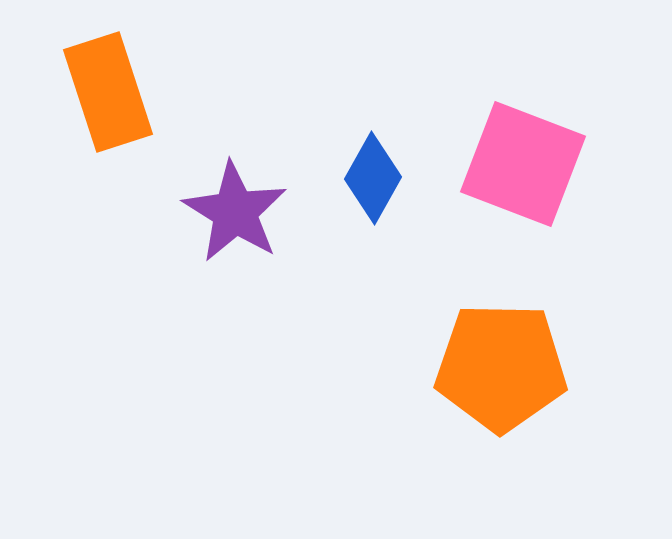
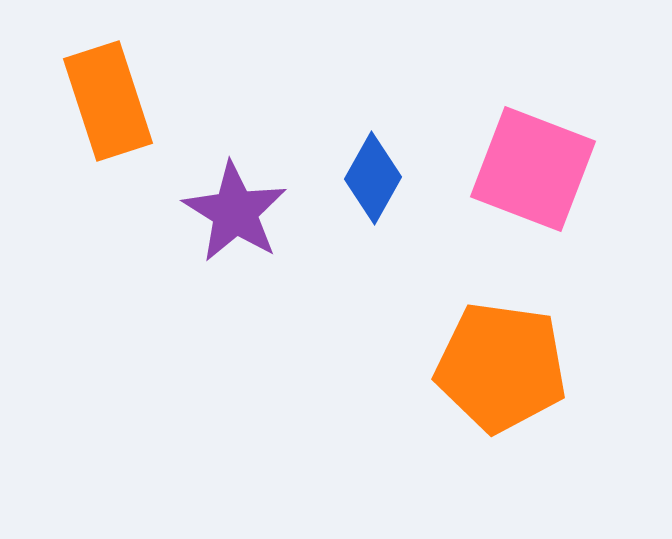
orange rectangle: moved 9 px down
pink square: moved 10 px right, 5 px down
orange pentagon: rotated 7 degrees clockwise
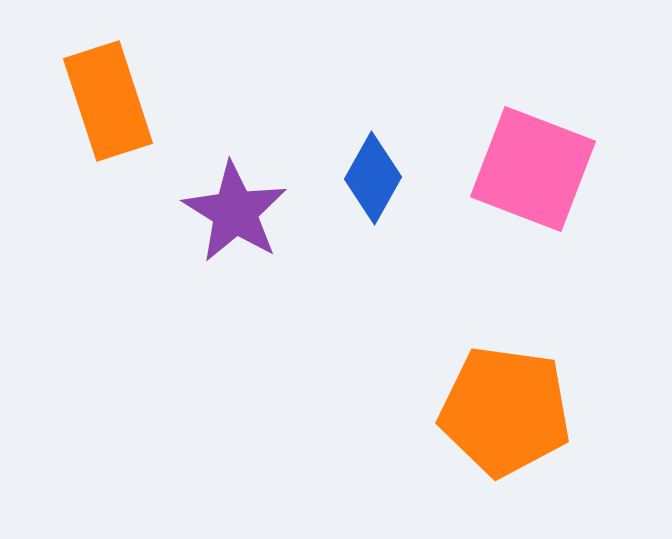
orange pentagon: moved 4 px right, 44 px down
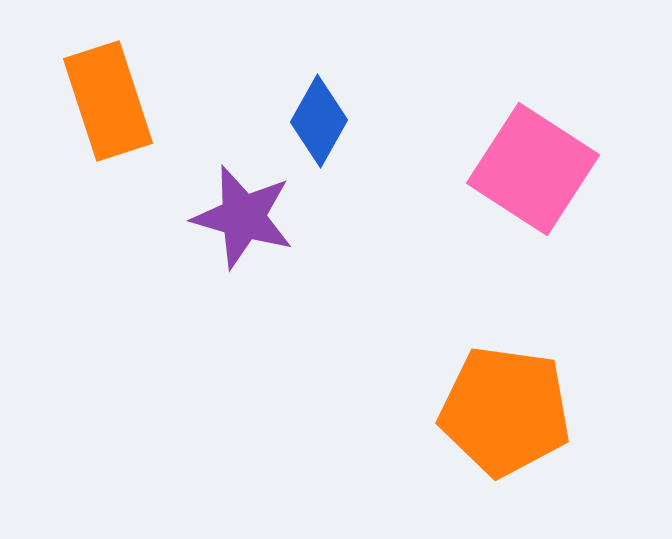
pink square: rotated 12 degrees clockwise
blue diamond: moved 54 px left, 57 px up
purple star: moved 8 px right, 5 px down; rotated 16 degrees counterclockwise
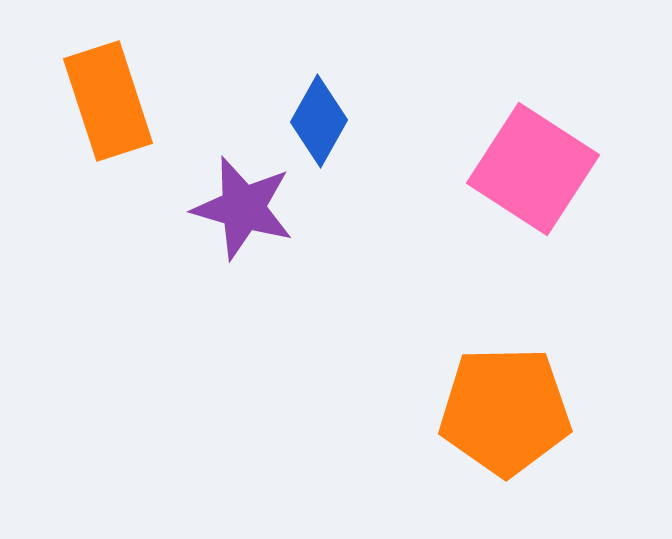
purple star: moved 9 px up
orange pentagon: rotated 9 degrees counterclockwise
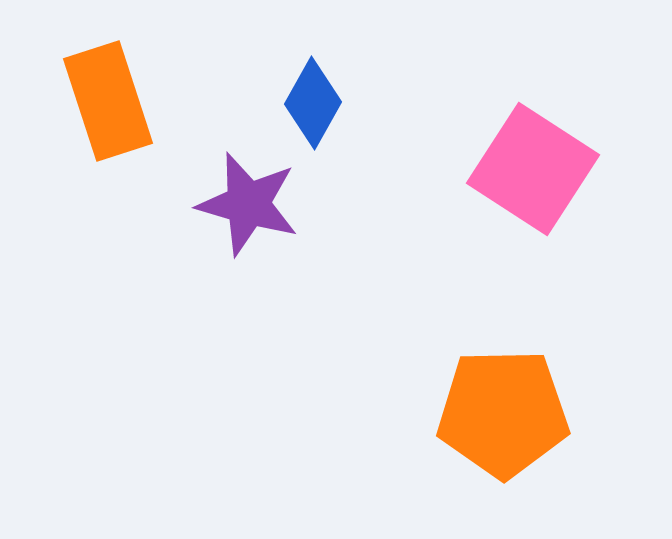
blue diamond: moved 6 px left, 18 px up
purple star: moved 5 px right, 4 px up
orange pentagon: moved 2 px left, 2 px down
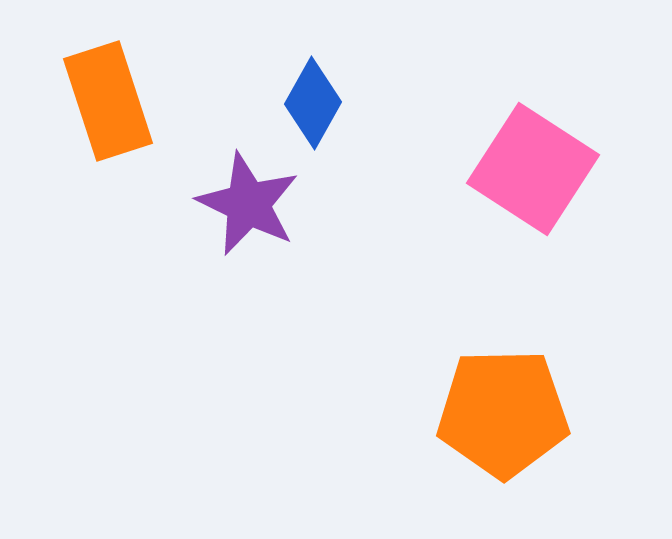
purple star: rotated 10 degrees clockwise
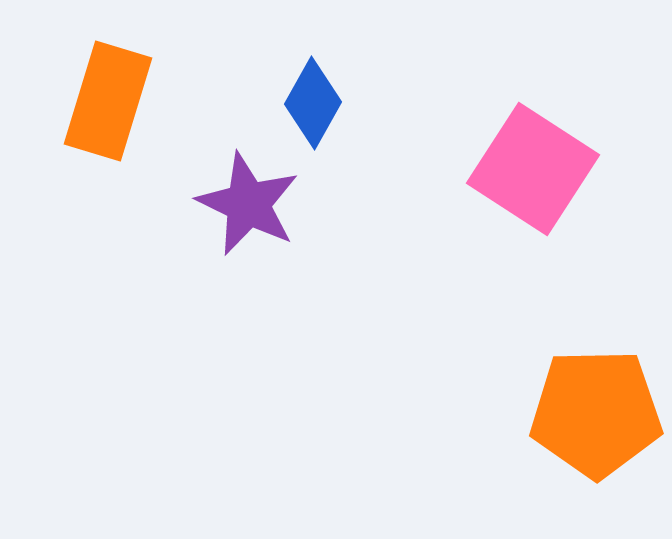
orange rectangle: rotated 35 degrees clockwise
orange pentagon: moved 93 px right
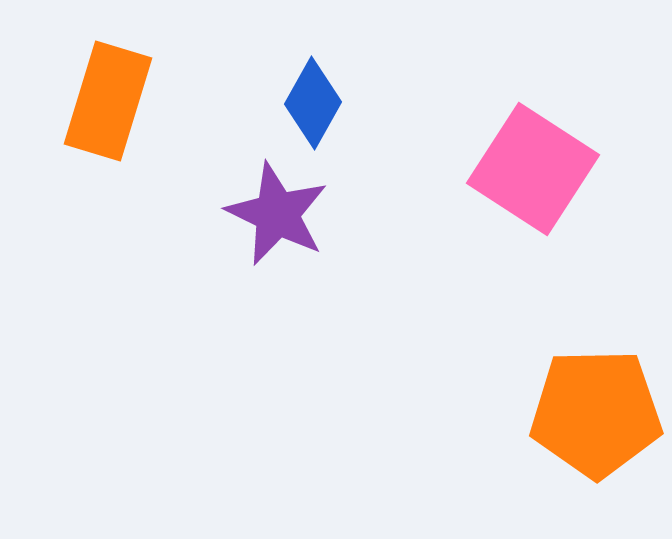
purple star: moved 29 px right, 10 px down
